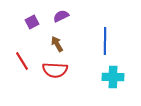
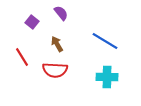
purple semicircle: moved 3 px up; rotated 77 degrees clockwise
purple square: rotated 24 degrees counterclockwise
blue line: rotated 60 degrees counterclockwise
red line: moved 4 px up
cyan cross: moved 6 px left
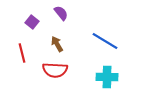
red line: moved 4 px up; rotated 18 degrees clockwise
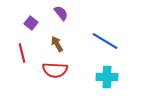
purple square: moved 1 px left, 1 px down
